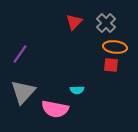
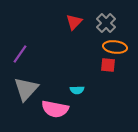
red square: moved 3 px left
gray triangle: moved 3 px right, 3 px up
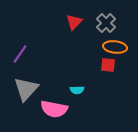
pink semicircle: moved 1 px left
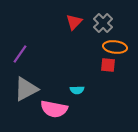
gray cross: moved 3 px left
gray triangle: rotated 20 degrees clockwise
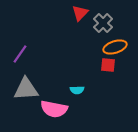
red triangle: moved 6 px right, 9 px up
orange ellipse: rotated 25 degrees counterclockwise
gray triangle: rotated 24 degrees clockwise
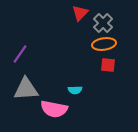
orange ellipse: moved 11 px left, 3 px up; rotated 10 degrees clockwise
cyan semicircle: moved 2 px left
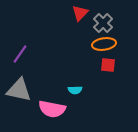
gray triangle: moved 7 px left, 1 px down; rotated 16 degrees clockwise
pink semicircle: moved 2 px left
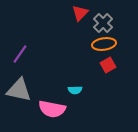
red square: rotated 35 degrees counterclockwise
